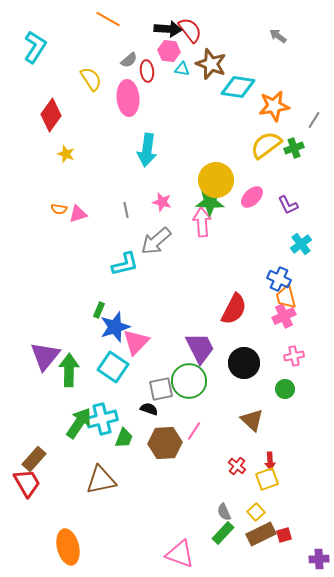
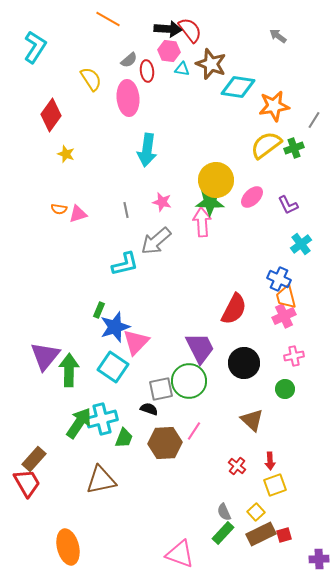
yellow square at (267, 479): moved 8 px right, 6 px down
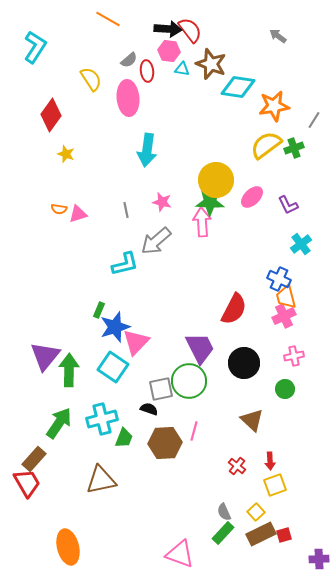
green arrow at (79, 423): moved 20 px left
pink line at (194, 431): rotated 18 degrees counterclockwise
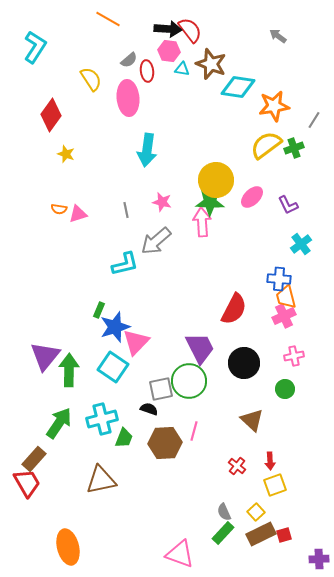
blue cross at (279, 279): rotated 20 degrees counterclockwise
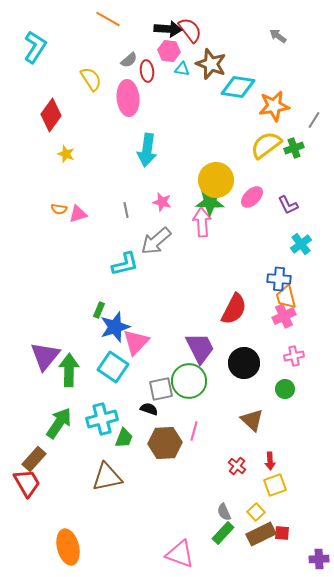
brown triangle at (101, 480): moved 6 px right, 3 px up
red square at (284, 535): moved 2 px left, 2 px up; rotated 21 degrees clockwise
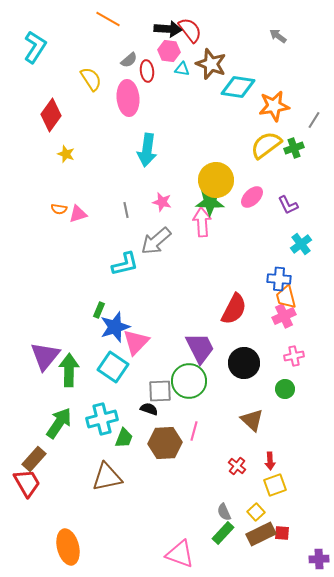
gray square at (161, 389): moved 1 px left, 2 px down; rotated 10 degrees clockwise
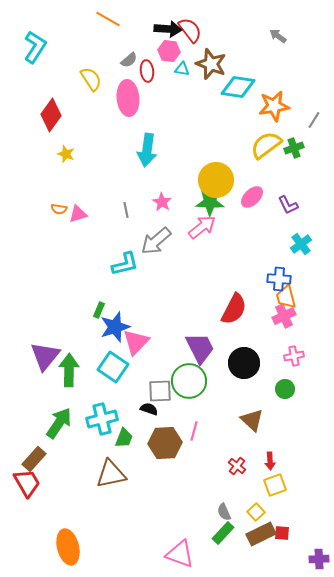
pink star at (162, 202): rotated 18 degrees clockwise
pink arrow at (202, 222): moved 5 px down; rotated 56 degrees clockwise
brown triangle at (107, 477): moved 4 px right, 3 px up
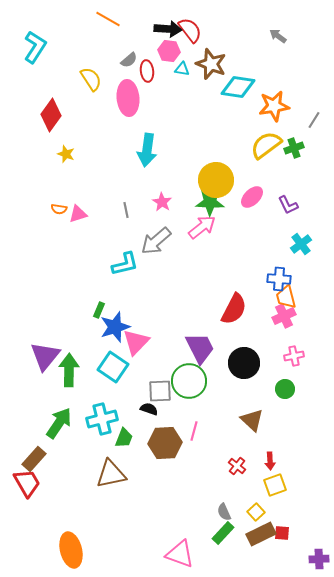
orange ellipse at (68, 547): moved 3 px right, 3 px down
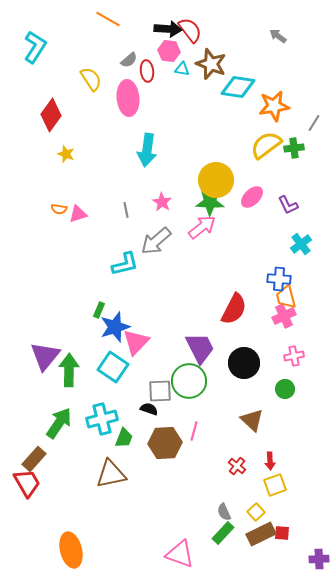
gray line at (314, 120): moved 3 px down
green cross at (294, 148): rotated 12 degrees clockwise
